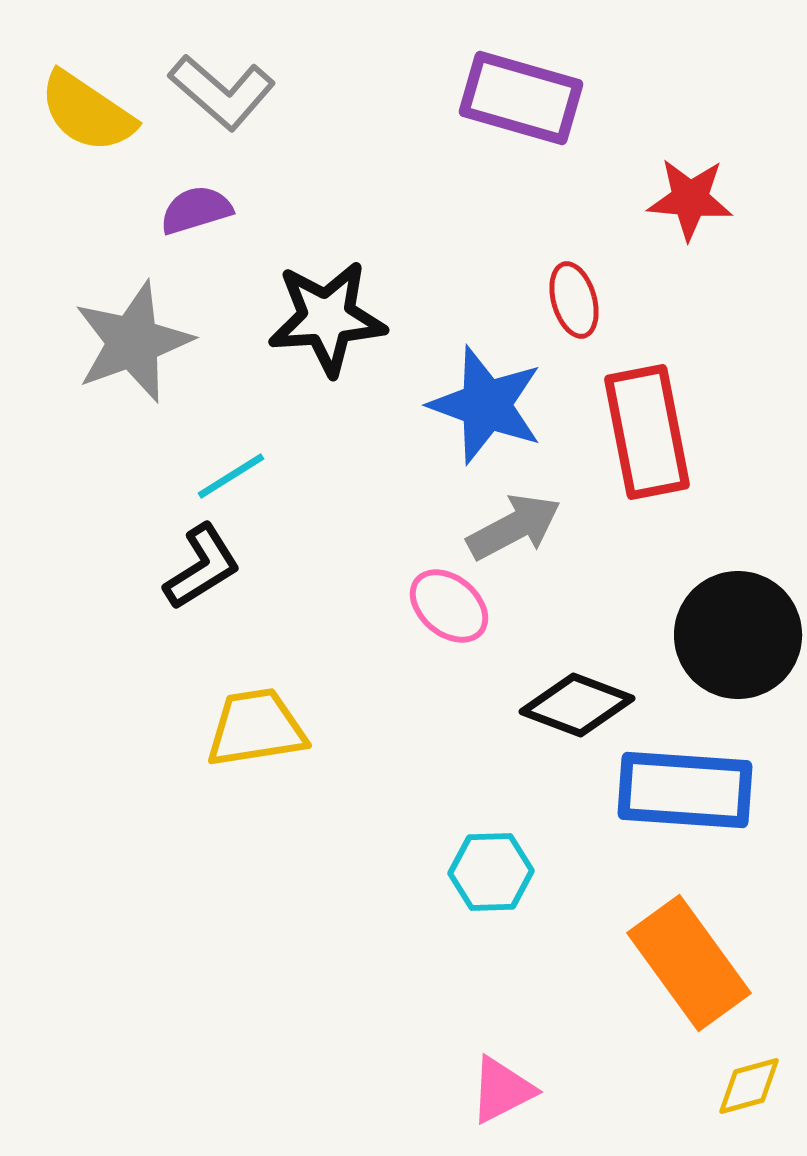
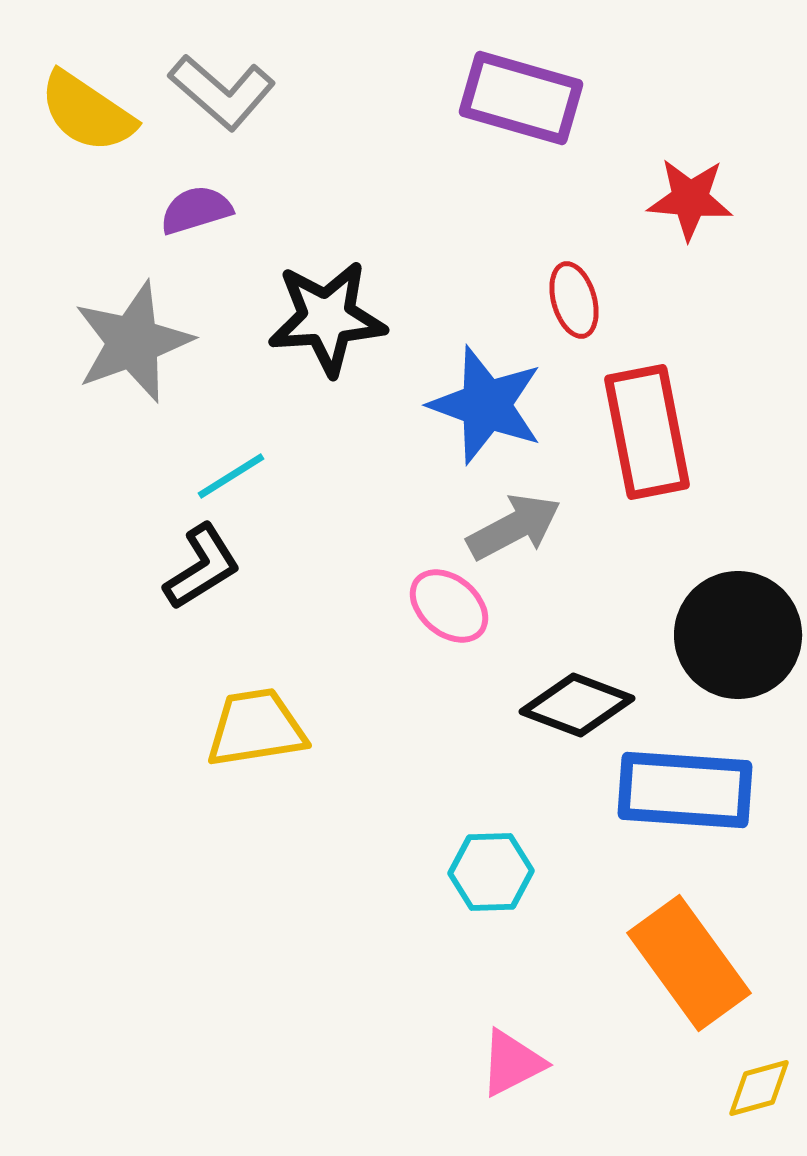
yellow diamond: moved 10 px right, 2 px down
pink triangle: moved 10 px right, 27 px up
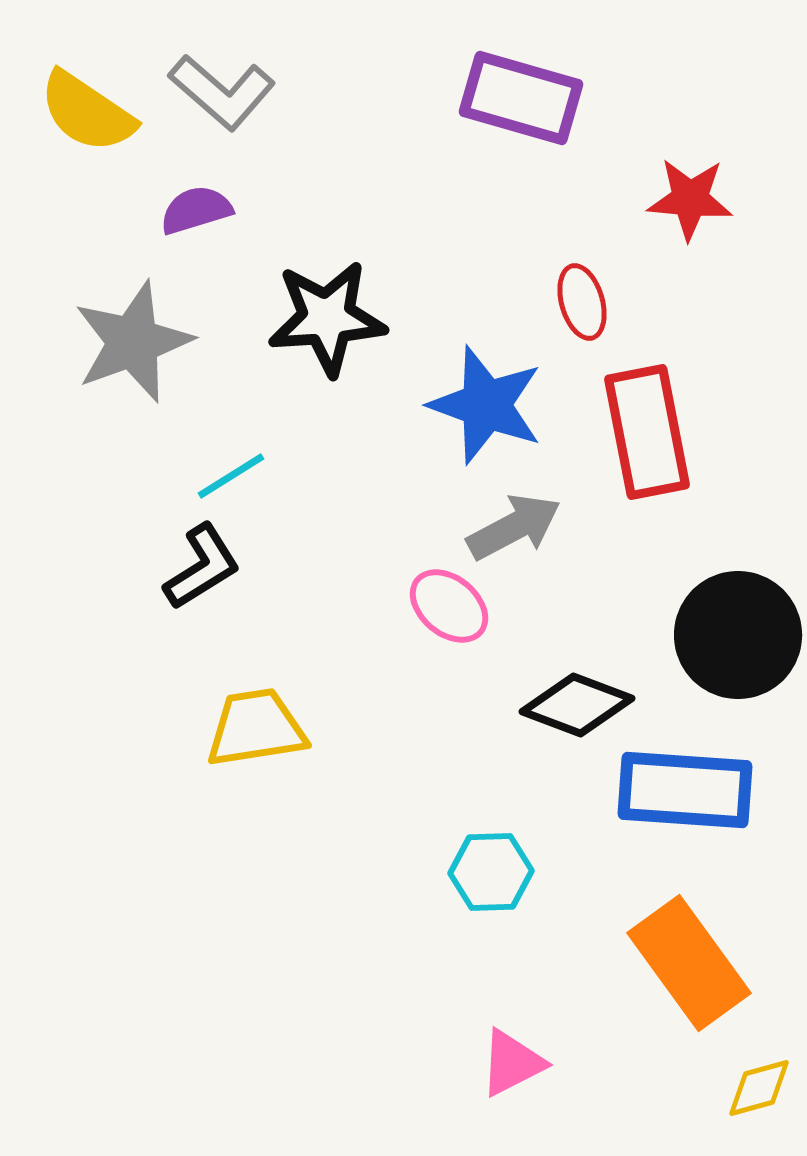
red ellipse: moved 8 px right, 2 px down
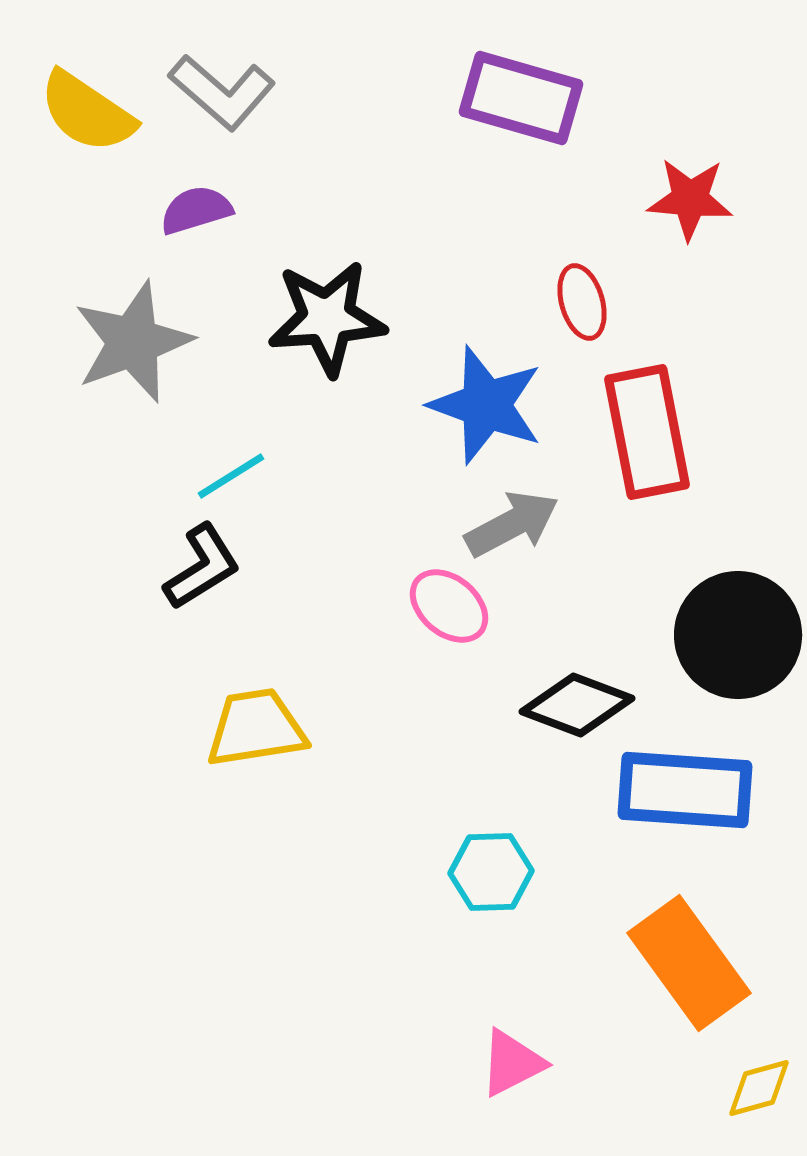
gray arrow: moved 2 px left, 3 px up
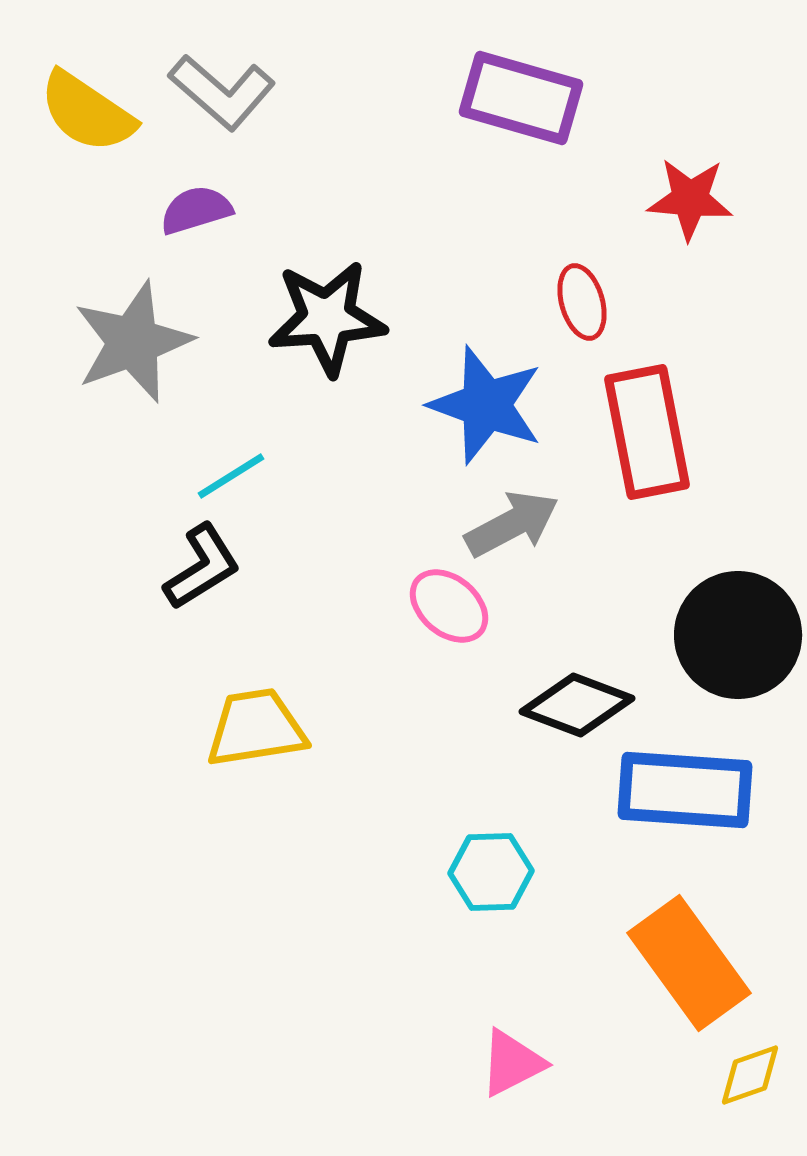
yellow diamond: moved 9 px left, 13 px up; rotated 4 degrees counterclockwise
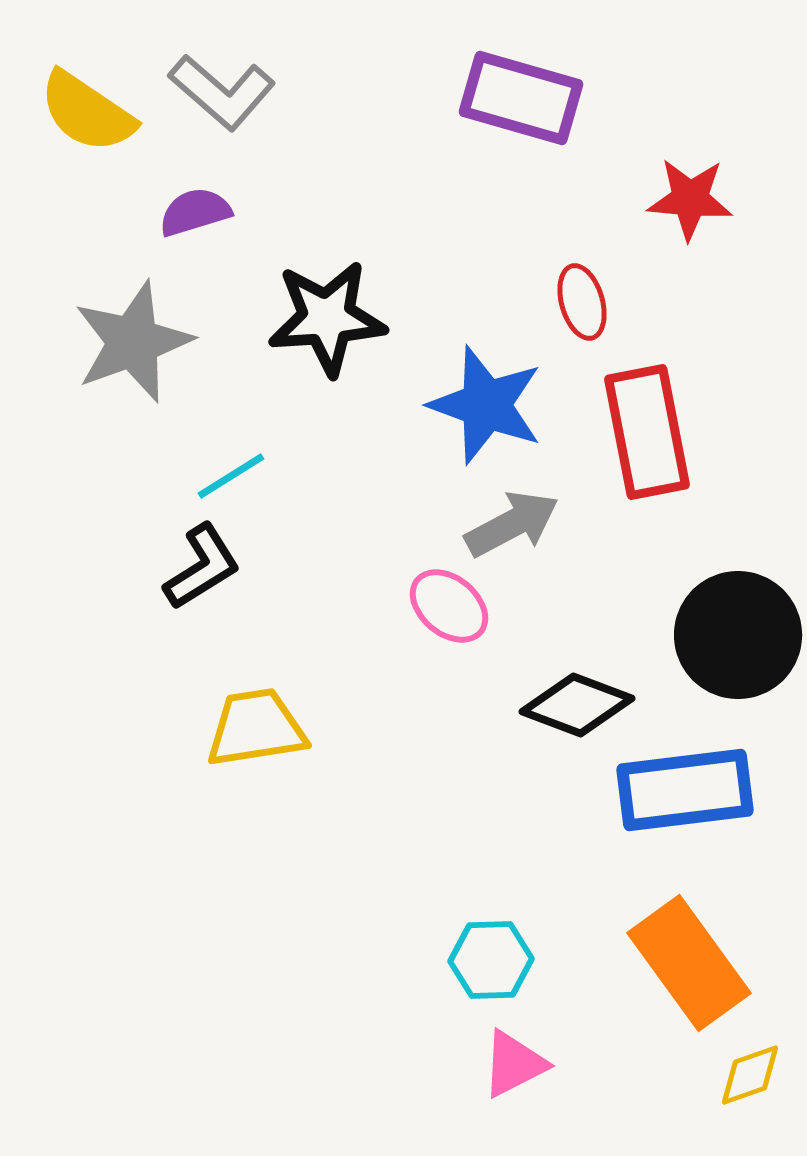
purple semicircle: moved 1 px left, 2 px down
blue rectangle: rotated 11 degrees counterclockwise
cyan hexagon: moved 88 px down
pink triangle: moved 2 px right, 1 px down
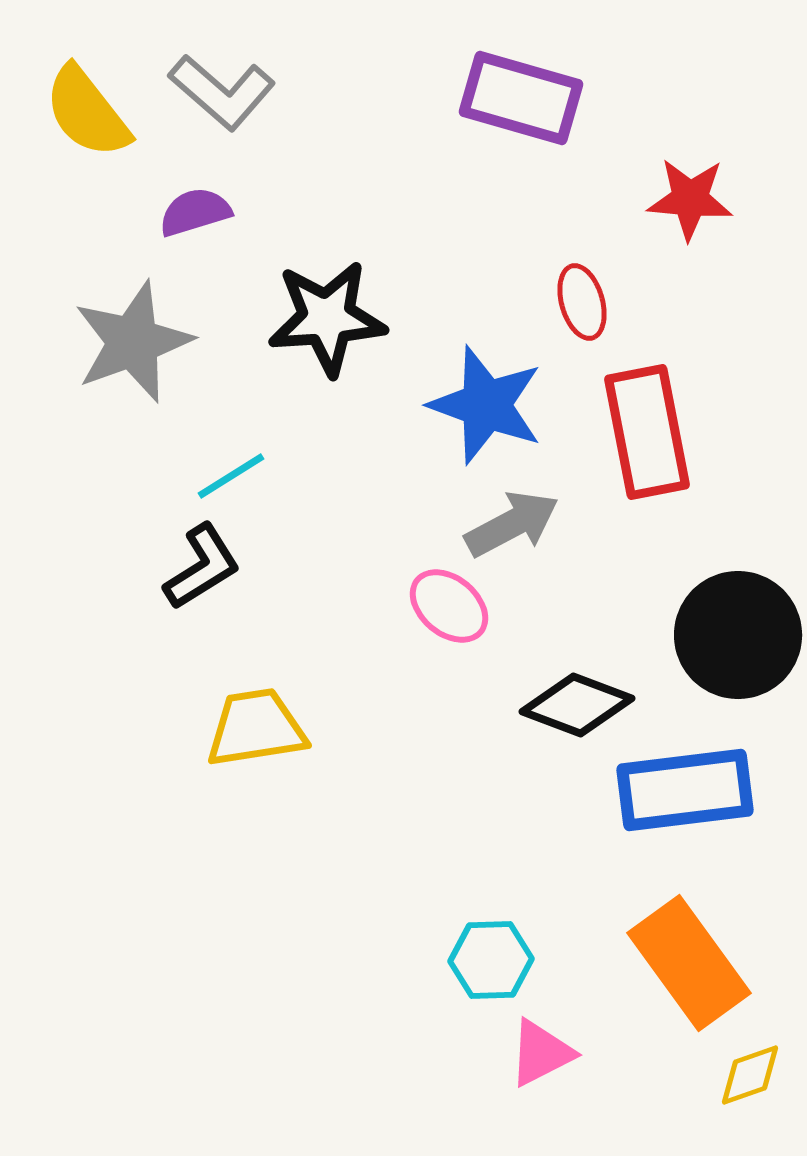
yellow semicircle: rotated 18 degrees clockwise
pink triangle: moved 27 px right, 11 px up
